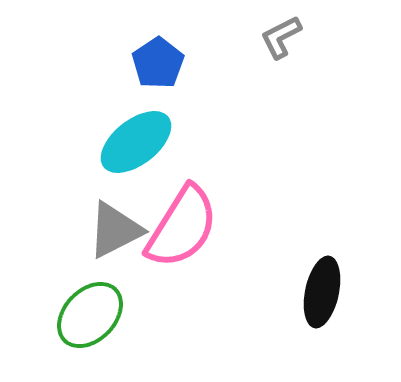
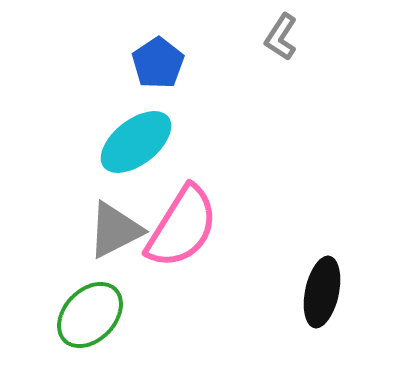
gray L-shape: rotated 30 degrees counterclockwise
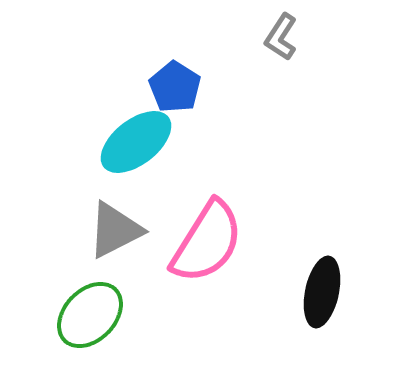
blue pentagon: moved 17 px right, 24 px down; rotated 6 degrees counterclockwise
pink semicircle: moved 25 px right, 15 px down
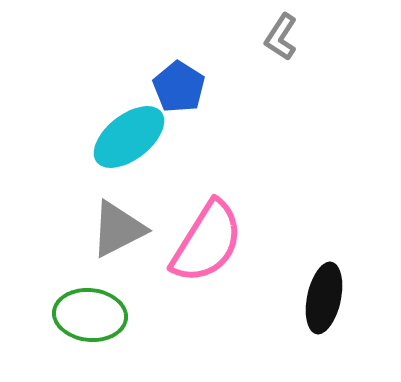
blue pentagon: moved 4 px right
cyan ellipse: moved 7 px left, 5 px up
gray triangle: moved 3 px right, 1 px up
black ellipse: moved 2 px right, 6 px down
green ellipse: rotated 52 degrees clockwise
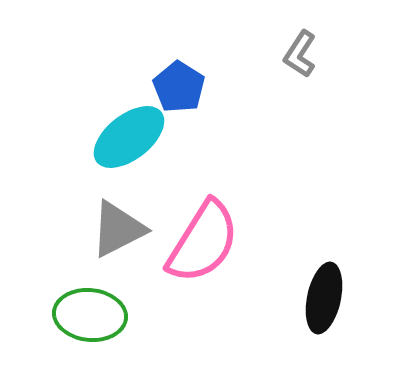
gray L-shape: moved 19 px right, 17 px down
pink semicircle: moved 4 px left
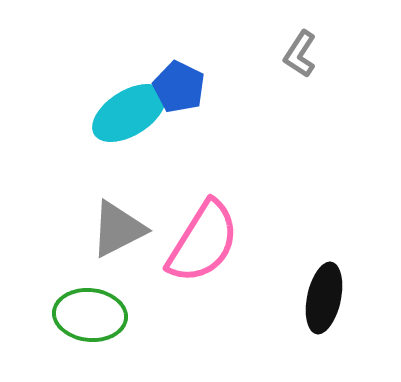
blue pentagon: rotated 6 degrees counterclockwise
cyan ellipse: moved 24 px up; rotated 6 degrees clockwise
